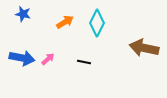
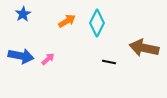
blue star: rotated 28 degrees clockwise
orange arrow: moved 2 px right, 1 px up
blue arrow: moved 1 px left, 2 px up
black line: moved 25 px right
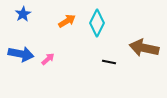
blue arrow: moved 2 px up
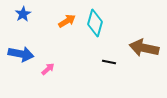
cyan diamond: moved 2 px left; rotated 12 degrees counterclockwise
pink arrow: moved 10 px down
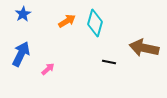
blue arrow: rotated 75 degrees counterclockwise
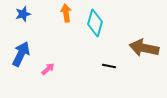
blue star: rotated 14 degrees clockwise
orange arrow: moved 1 px left, 8 px up; rotated 66 degrees counterclockwise
black line: moved 4 px down
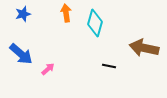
blue arrow: rotated 105 degrees clockwise
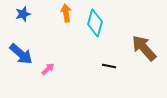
brown arrow: rotated 36 degrees clockwise
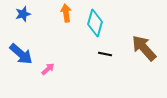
black line: moved 4 px left, 12 px up
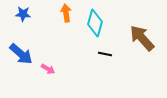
blue star: rotated 21 degrees clockwise
brown arrow: moved 2 px left, 10 px up
pink arrow: rotated 72 degrees clockwise
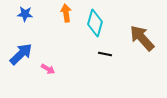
blue star: moved 2 px right
blue arrow: rotated 85 degrees counterclockwise
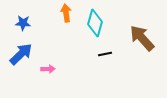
blue star: moved 2 px left, 9 px down
black line: rotated 24 degrees counterclockwise
pink arrow: rotated 32 degrees counterclockwise
